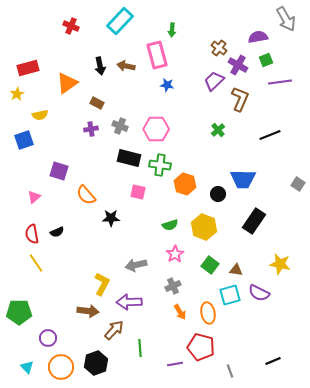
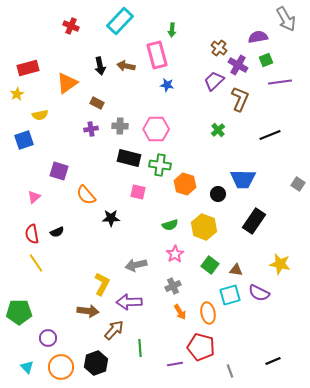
gray cross at (120, 126): rotated 21 degrees counterclockwise
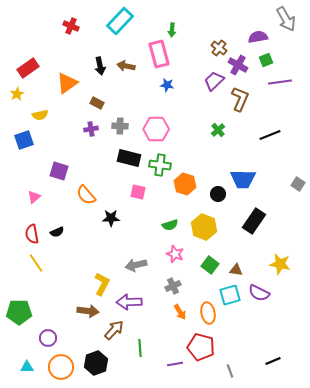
pink rectangle at (157, 55): moved 2 px right, 1 px up
red rectangle at (28, 68): rotated 20 degrees counterclockwise
pink star at (175, 254): rotated 18 degrees counterclockwise
cyan triangle at (27, 367): rotated 48 degrees counterclockwise
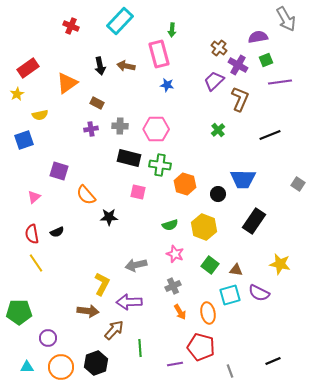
black star at (111, 218): moved 2 px left, 1 px up
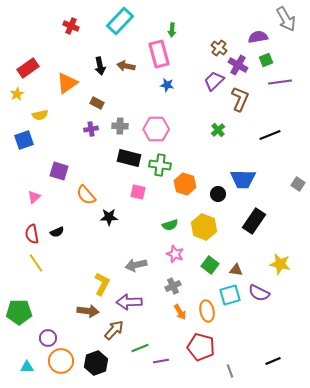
orange ellipse at (208, 313): moved 1 px left, 2 px up
green line at (140, 348): rotated 72 degrees clockwise
purple line at (175, 364): moved 14 px left, 3 px up
orange circle at (61, 367): moved 6 px up
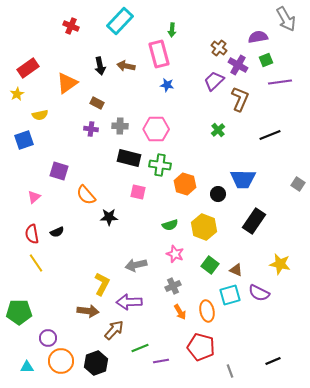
purple cross at (91, 129): rotated 16 degrees clockwise
brown triangle at (236, 270): rotated 16 degrees clockwise
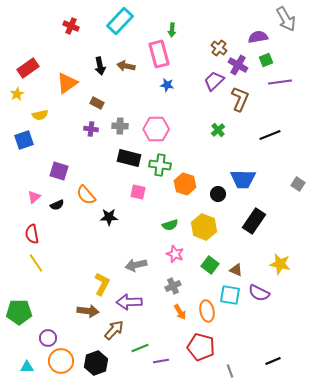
black semicircle at (57, 232): moved 27 px up
cyan square at (230, 295): rotated 25 degrees clockwise
